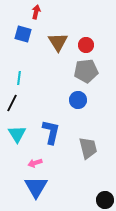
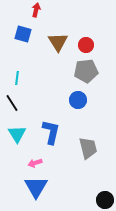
red arrow: moved 2 px up
cyan line: moved 2 px left
black line: rotated 60 degrees counterclockwise
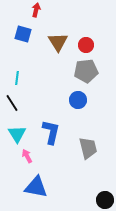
pink arrow: moved 8 px left, 7 px up; rotated 80 degrees clockwise
blue triangle: rotated 50 degrees counterclockwise
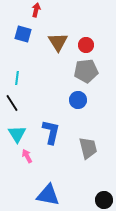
blue triangle: moved 12 px right, 8 px down
black circle: moved 1 px left
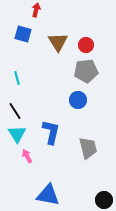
cyan line: rotated 24 degrees counterclockwise
black line: moved 3 px right, 8 px down
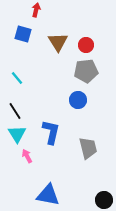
cyan line: rotated 24 degrees counterclockwise
